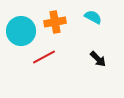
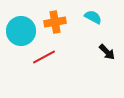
black arrow: moved 9 px right, 7 px up
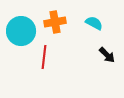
cyan semicircle: moved 1 px right, 6 px down
black arrow: moved 3 px down
red line: rotated 55 degrees counterclockwise
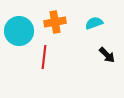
cyan semicircle: rotated 48 degrees counterclockwise
cyan circle: moved 2 px left
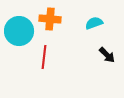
orange cross: moved 5 px left, 3 px up; rotated 15 degrees clockwise
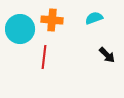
orange cross: moved 2 px right, 1 px down
cyan semicircle: moved 5 px up
cyan circle: moved 1 px right, 2 px up
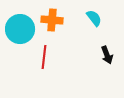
cyan semicircle: rotated 72 degrees clockwise
black arrow: rotated 24 degrees clockwise
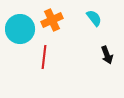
orange cross: rotated 30 degrees counterclockwise
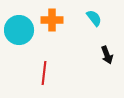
orange cross: rotated 25 degrees clockwise
cyan circle: moved 1 px left, 1 px down
red line: moved 16 px down
